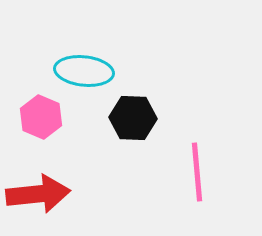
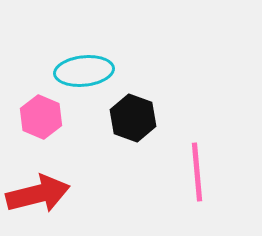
cyan ellipse: rotated 12 degrees counterclockwise
black hexagon: rotated 18 degrees clockwise
red arrow: rotated 8 degrees counterclockwise
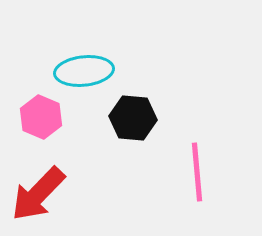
black hexagon: rotated 15 degrees counterclockwise
red arrow: rotated 148 degrees clockwise
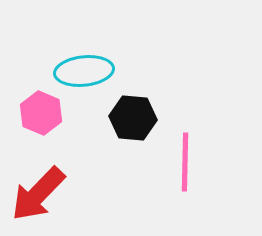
pink hexagon: moved 4 px up
pink line: moved 12 px left, 10 px up; rotated 6 degrees clockwise
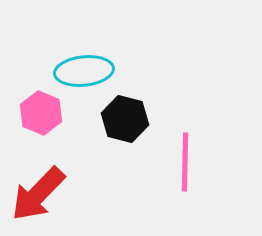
black hexagon: moved 8 px left, 1 px down; rotated 9 degrees clockwise
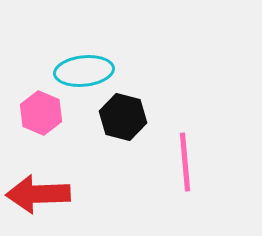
black hexagon: moved 2 px left, 2 px up
pink line: rotated 6 degrees counterclockwise
red arrow: rotated 44 degrees clockwise
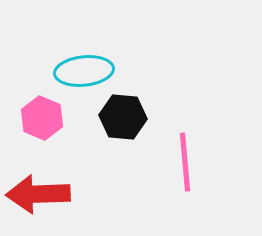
pink hexagon: moved 1 px right, 5 px down
black hexagon: rotated 9 degrees counterclockwise
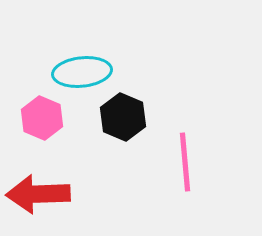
cyan ellipse: moved 2 px left, 1 px down
black hexagon: rotated 18 degrees clockwise
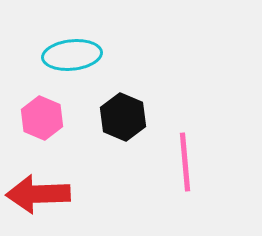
cyan ellipse: moved 10 px left, 17 px up
